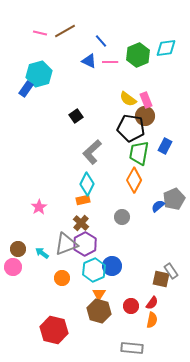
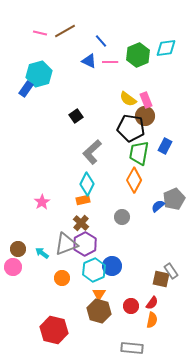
pink star at (39, 207): moved 3 px right, 5 px up
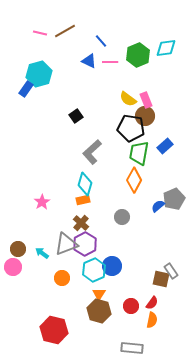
blue rectangle at (165, 146): rotated 21 degrees clockwise
cyan diamond at (87, 184): moved 2 px left; rotated 10 degrees counterclockwise
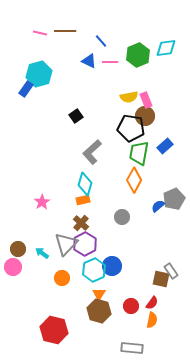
brown line at (65, 31): rotated 30 degrees clockwise
yellow semicircle at (128, 99): moved 1 px right, 2 px up; rotated 48 degrees counterclockwise
gray triangle at (66, 244): rotated 25 degrees counterclockwise
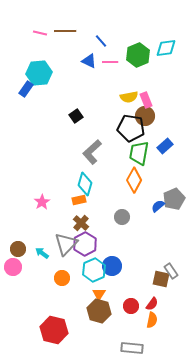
cyan hexagon at (39, 74): moved 1 px up; rotated 10 degrees clockwise
orange rectangle at (83, 200): moved 4 px left
red semicircle at (152, 303): moved 1 px down
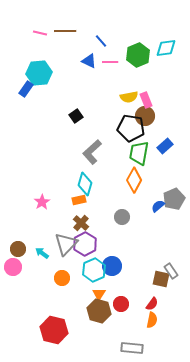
red circle at (131, 306): moved 10 px left, 2 px up
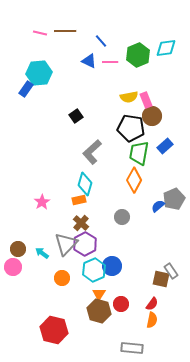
brown circle at (145, 116): moved 7 px right
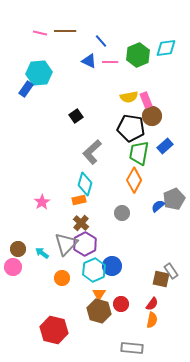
gray circle at (122, 217): moved 4 px up
